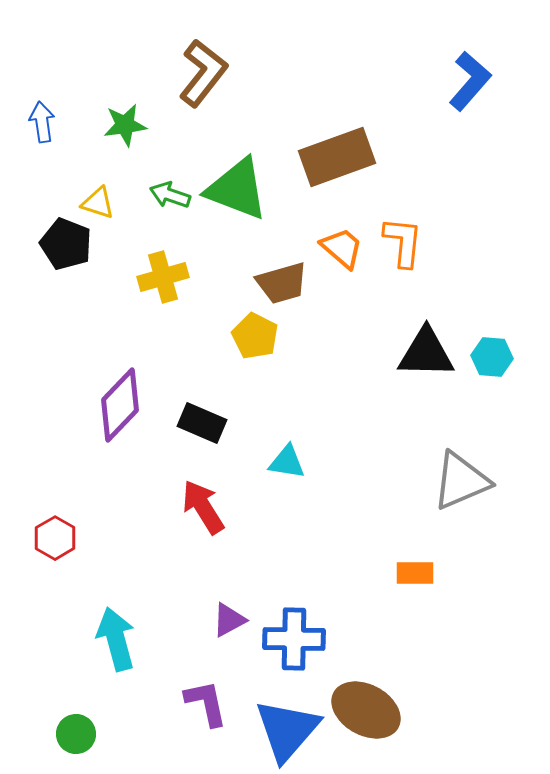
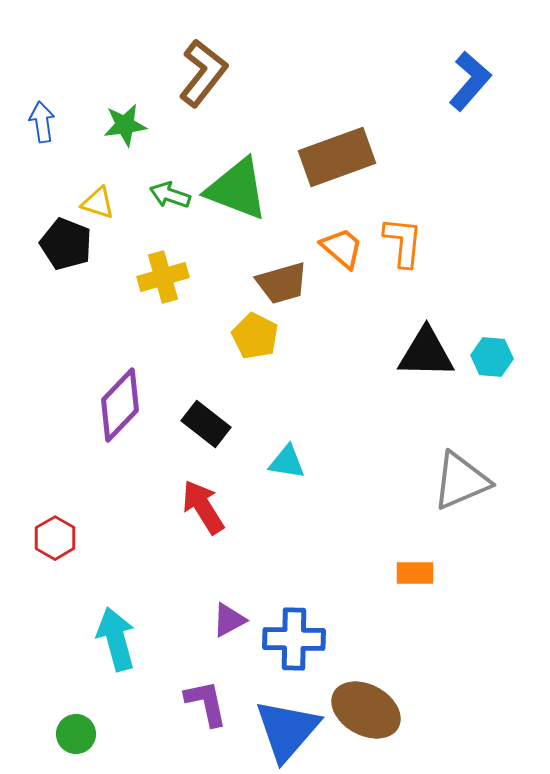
black rectangle: moved 4 px right, 1 px down; rotated 15 degrees clockwise
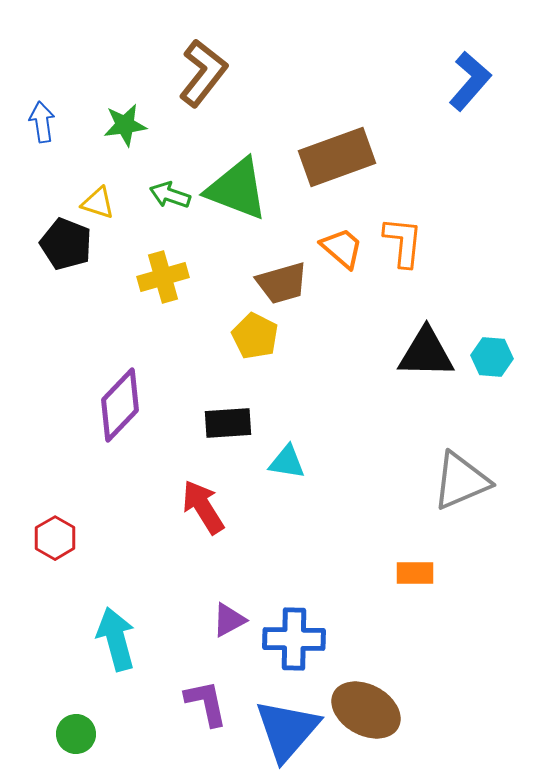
black rectangle: moved 22 px right, 1 px up; rotated 42 degrees counterclockwise
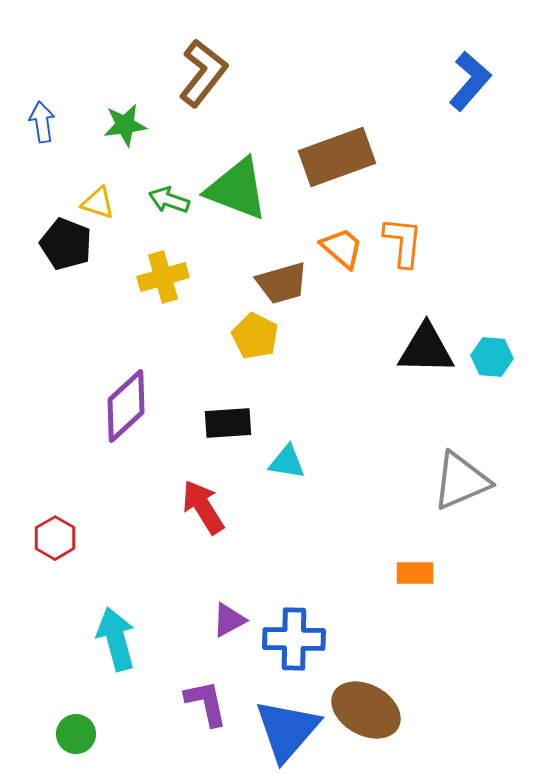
green arrow: moved 1 px left, 5 px down
black triangle: moved 4 px up
purple diamond: moved 6 px right, 1 px down; rotated 4 degrees clockwise
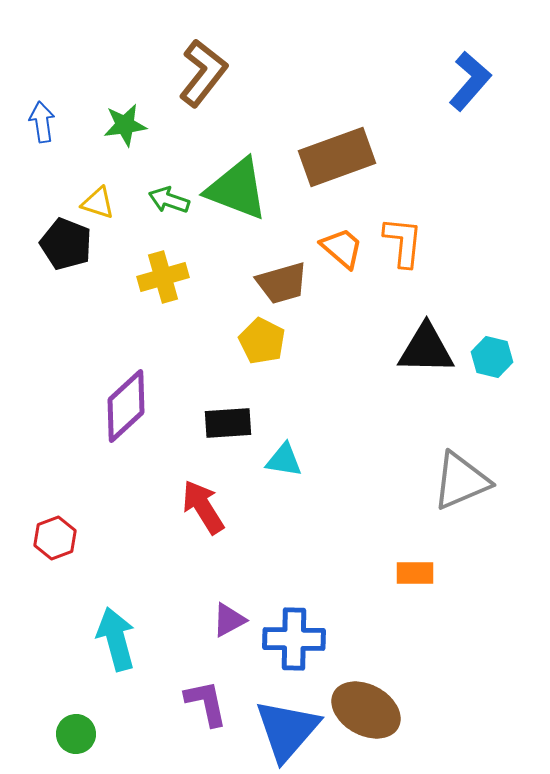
yellow pentagon: moved 7 px right, 5 px down
cyan hexagon: rotated 9 degrees clockwise
cyan triangle: moved 3 px left, 2 px up
red hexagon: rotated 9 degrees clockwise
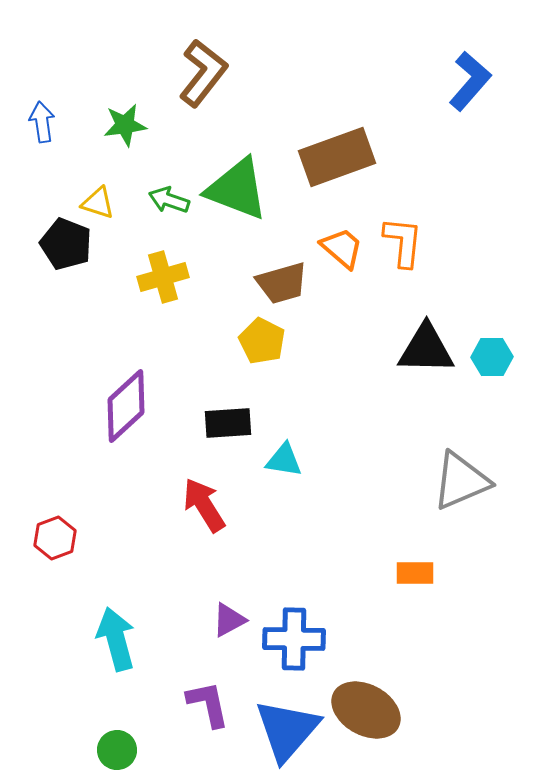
cyan hexagon: rotated 15 degrees counterclockwise
red arrow: moved 1 px right, 2 px up
purple L-shape: moved 2 px right, 1 px down
green circle: moved 41 px right, 16 px down
